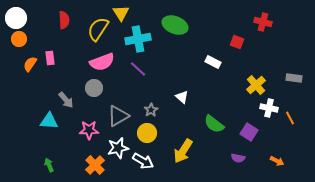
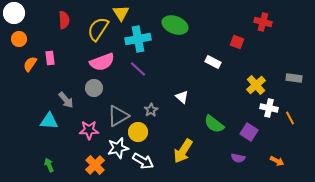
white circle: moved 2 px left, 5 px up
yellow circle: moved 9 px left, 1 px up
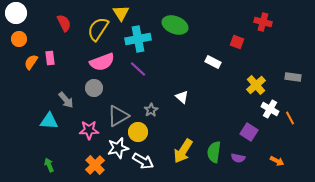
white circle: moved 2 px right
red semicircle: moved 3 px down; rotated 24 degrees counterclockwise
orange semicircle: moved 1 px right, 2 px up
gray rectangle: moved 1 px left, 1 px up
white cross: moved 1 px right, 1 px down; rotated 18 degrees clockwise
green semicircle: moved 28 px down; rotated 60 degrees clockwise
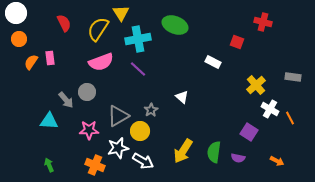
pink semicircle: moved 1 px left
gray circle: moved 7 px left, 4 px down
yellow circle: moved 2 px right, 1 px up
orange cross: rotated 24 degrees counterclockwise
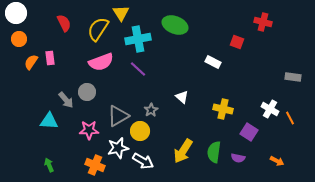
yellow cross: moved 33 px left, 24 px down; rotated 36 degrees counterclockwise
